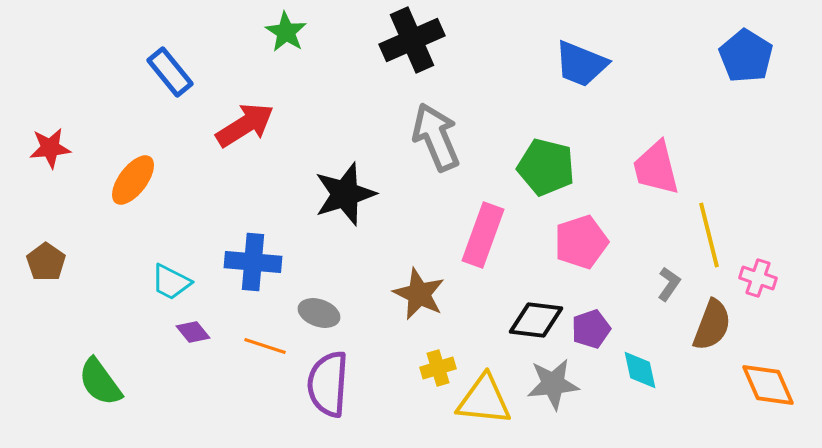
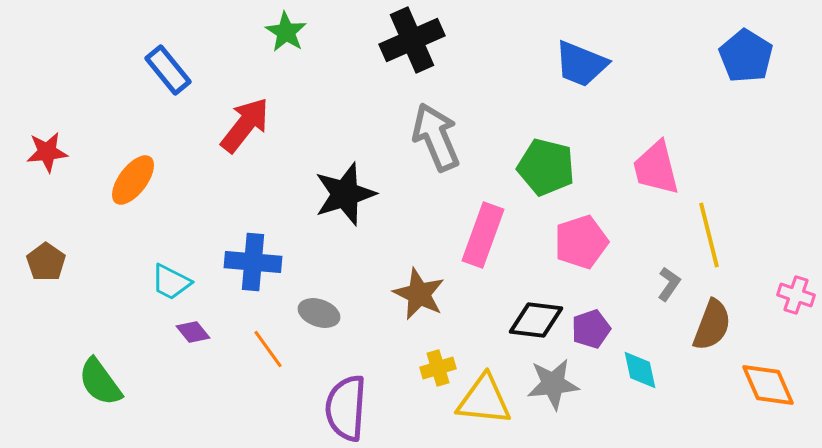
blue rectangle: moved 2 px left, 2 px up
red arrow: rotated 20 degrees counterclockwise
red star: moved 3 px left, 4 px down
pink cross: moved 38 px right, 17 px down
orange line: moved 3 px right, 3 px down; rotated 36 degrees clockwise
purple semicircle: moved 18 px right, 24 px down
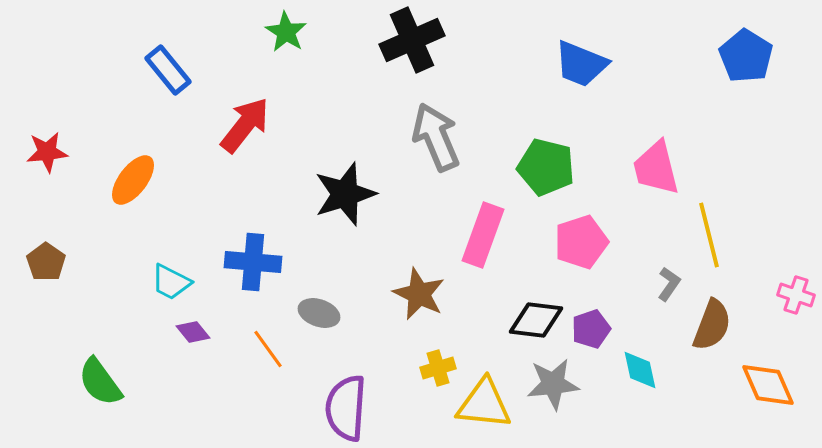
yellow triangle: moved 4 px down
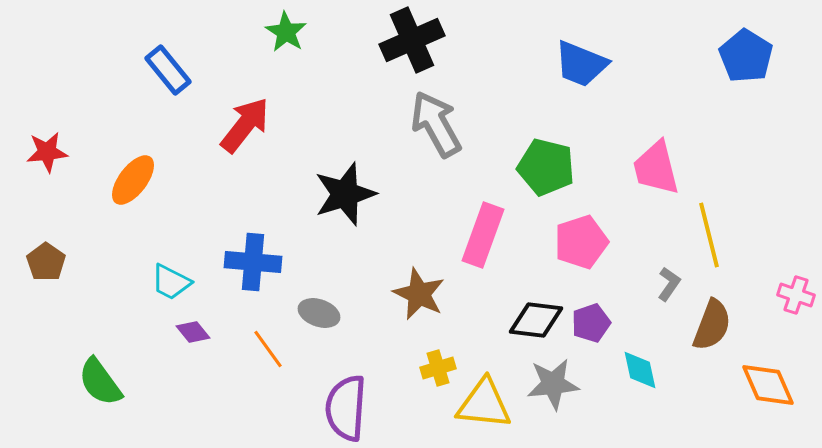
gray arrow: moved 13 px up; rotated 6 degrees counterclockwise
purple pentagon: moved 6 px up
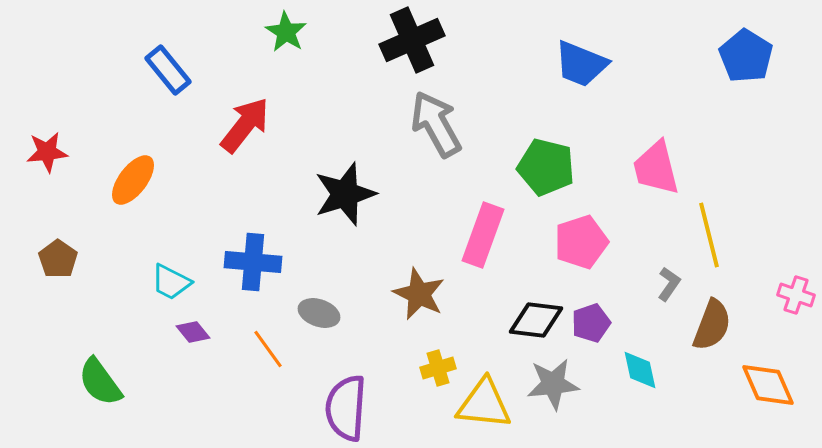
brown pentagon: moved 12 px right, 3 px up
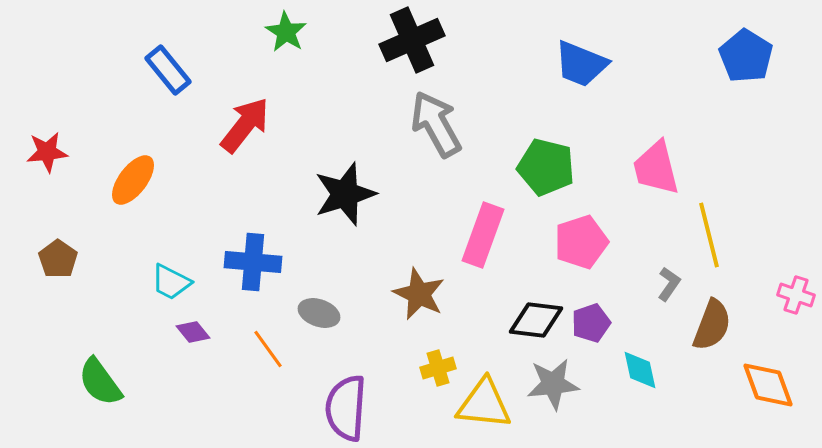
orange diamond: rotated 4 degrees clockwise
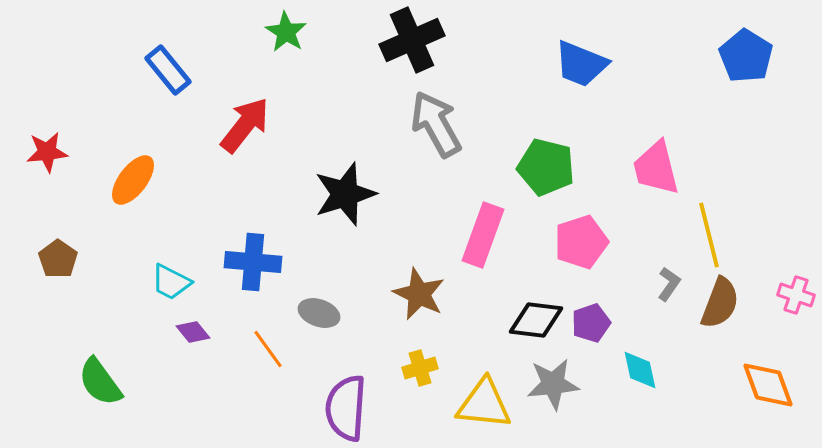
brown semicircle: moved 8 px right, 22 px up
yellow cross: moved 18 px left
